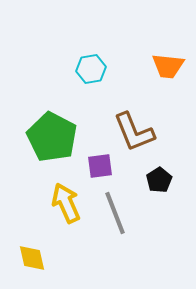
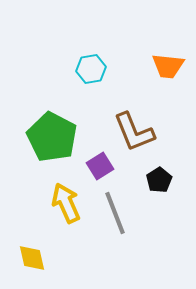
purple square: rotated 24 degrees counterclockwise
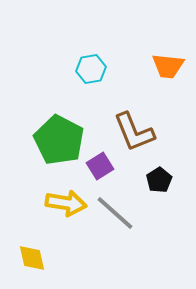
green pentagon: moved 7 px right, 3 px down
yellow arrow: rotated 123 degrees clockwise
gray line: rotated 27 degrees counterclockwise
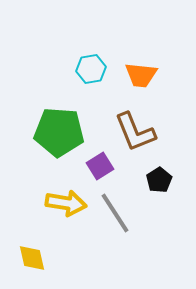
orange trapezoid: moved 27 px left, 9 px down
brown L-shape: moved 1 px right
green pentagon: moved 8 px up; rotated 24 degrees counterclockwise
gray line: rotated 15 degrees clockwise
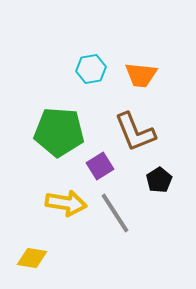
yellow diamond: rotated 68 degrees counterclockwise
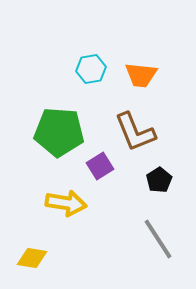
gray line: moved 43 px right, 26 px down
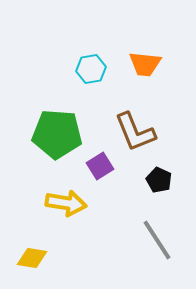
orange trapezoid: moved 4 px right, 11 px up
green pentagon: moved 2 px left, 2 px down
black pentagon: rotated 15 degrees counterclockwise
gray line: moved 1 px left, 1 px down
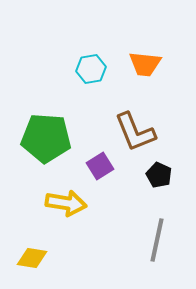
green pentagon: moved 11 px left, 4 px down
black pentagon: moved 5 px up
gray line: rotated 45 degrees clockwise
